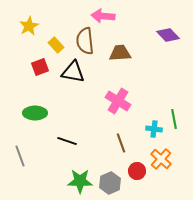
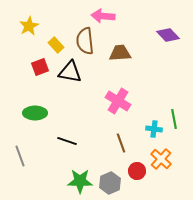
black triangle: moved 3 px left
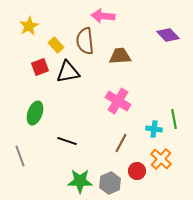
brown trapezoid: moved 3 px down
black triangle: moved 2 px left; rotated 20 degrees counterclockwise
green ellipse: rotated 70 degrees counterclockwise
brown line: rotated 48 degrees clockwise
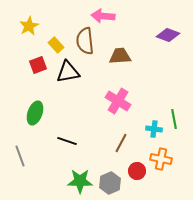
purple diamond: rotated 25 degrees counterclockwise
red square: moved 2 px left, 2 px up
orange cross: rotated 30 degrees counterclockwise
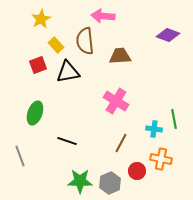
yellow star: moved 12 px right, 7 px up
pink cross: moved 2 px left
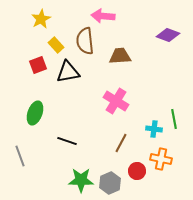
green star: moved 1 px right, 1 px up
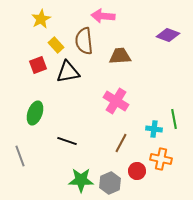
brown semicircle: moved 1 px left
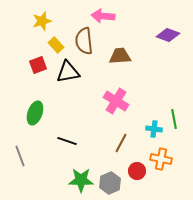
yellow star: moved 1 px right, 2 px down; rotated 12 degrees clockwise
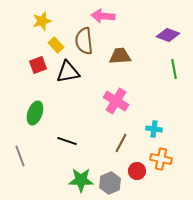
green line: moved 50 px up
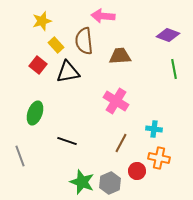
red square: rotated 30 degrees counterclockwise
orange cross: moved 2 px left, 1 px up
green star: moved 1 px right, 2 px down; rotated 20 degrees clockwise
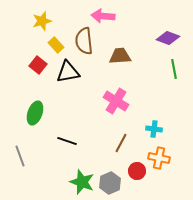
purple diamond: moved 3 px down
